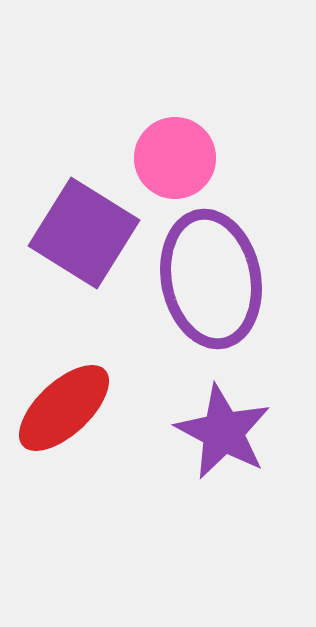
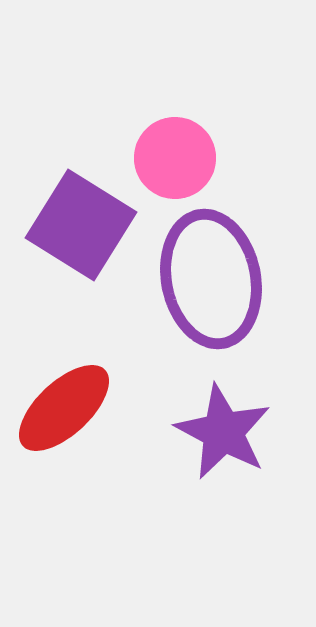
purple square: moved 3 px left, 8 px up
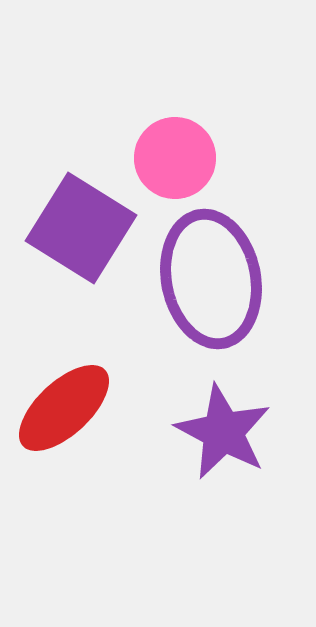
purple square: moved 3 px down
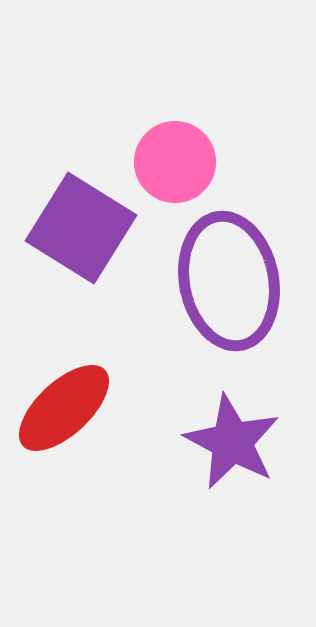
pink circle: moved 4 px down
purple ellipse: moved 18 px right, 2 px down
purple star: moved 9 px right, 10 px down
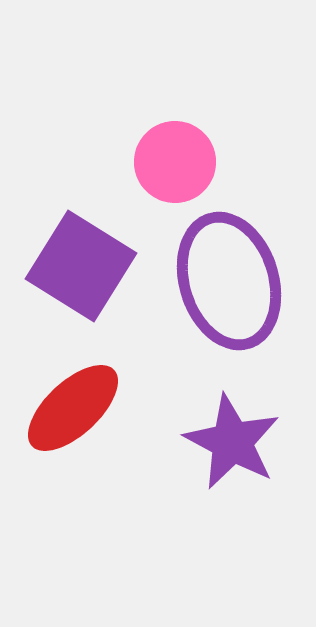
purple square: moved 38 px down
purple ellipse: rotated 6 degrees counterclockwise
red ellipse: moved 9 px right
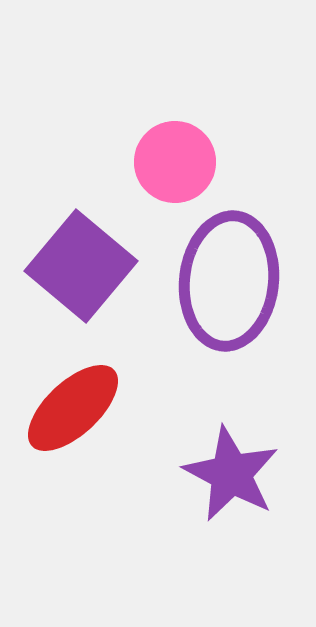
purple square: rotated 8 degrees clockwise
purple ellipse: rotated 23 degrees clockwise
purple star: moved 1 px left, 32 px down
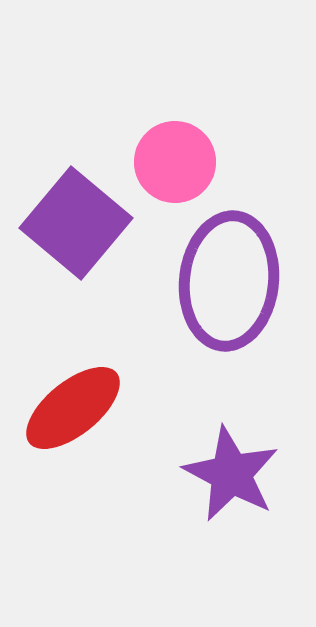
purple square: moved 5 px left, 43 px up
red ellipse: rotated 4 degrees clockwise
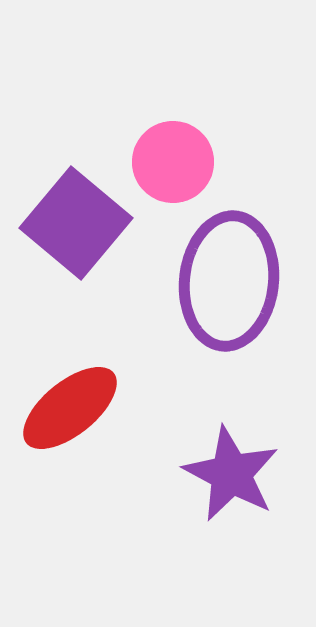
pink circle: moved 2 px left
red ellipse: moved 3 px left
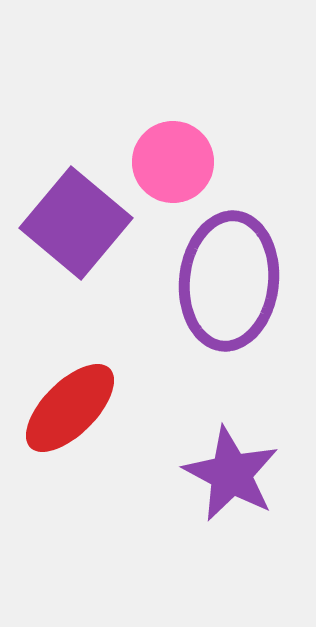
red ellipse: rotated 6 degrees counterclockwise
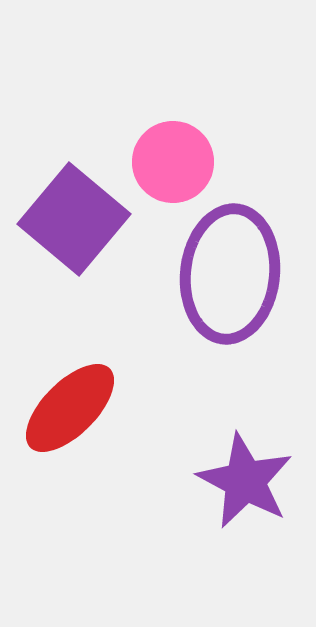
purple square: moved 2 px left, 4 px up
purple ellipse: moved 1 px right, 7 px up
purple star: moved 14 px right, 7 px down
